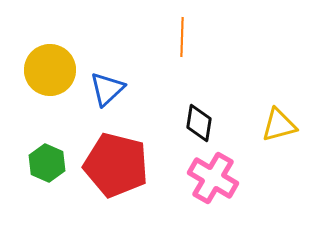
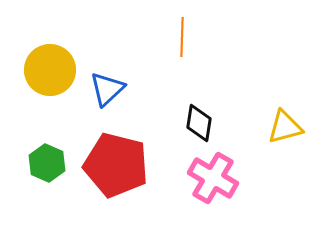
yellow triangle: moved 6 px right, 2 px down
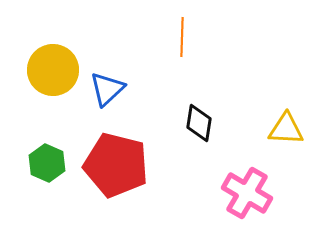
yellow circle: moved 3 px right
yellow triangle: moved 1 px right, 2 px down; rotated 18 degrees clockwise
pink cross: moved 34 px right, 15 px down
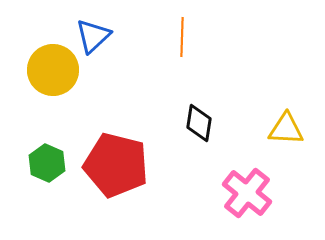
blue triangle: moved 14 px left, 53 px up
pink cross: rotated 9 degrees clockwise
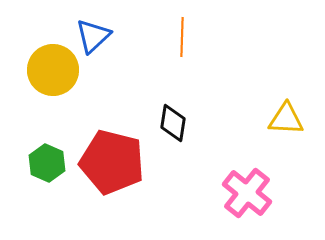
black diamond: moved 26 px left
yellow triangle: moved 10 px up
red pentagon: moved 4 px left, 3 px up
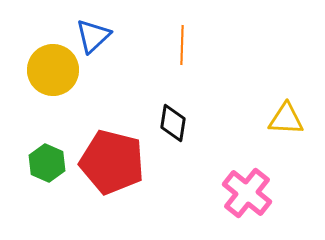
orange line: moved 8 px down
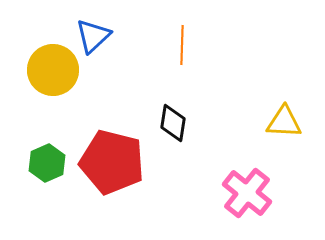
yellow triangle: moved 2 px left, 3 px down
green hexagon: rotated 12 degrees clockwise
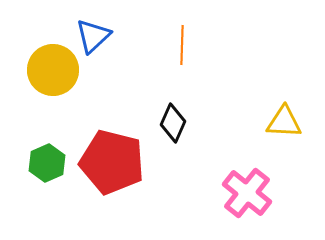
black diamond: rotated 15 degrees clockwise
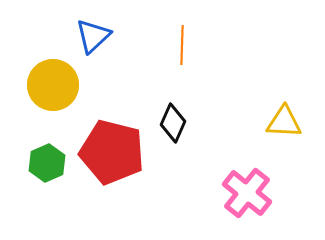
yellow circle: moved 15 px down
red pentagon: moved 10 px up
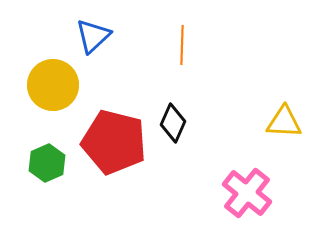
red pentagon: moved 2 px right, 10 px up
